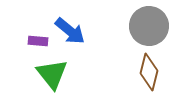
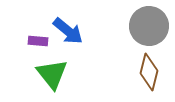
blue arrow: moved 2 px left
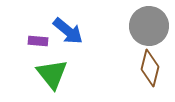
brown diamond: moved 1 px right, 4 px up
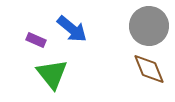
blue arrow: moved 4 px right, 2 px up
purple rectangle: moved 2 px left, 1 px up; rotated 18 degrees clockwise
brown diamond: moved 1 px left, 1 px down; rotated 36 degrees counterclockwise
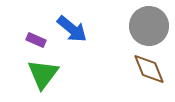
green triangle: moved 9 px left; rotated 16 degrees clockwise
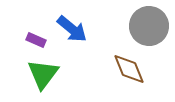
brown diamond: moved 20 px left
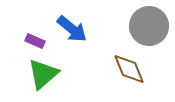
purple rectangle: moved 1 px left, 1 px down
green triangle: rotated 12 degrees clockwise
